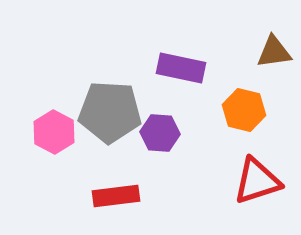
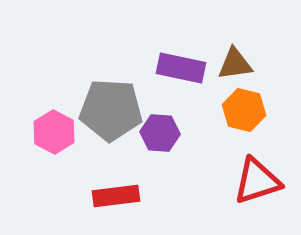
brown triangle: moved 39 px left, 12 px down
gray pentagon: moved 1 px right, 2 px up
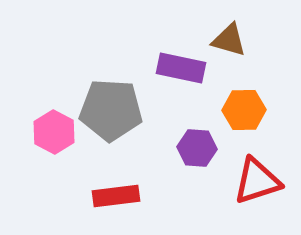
brown triangle: moved 6 px left, 24 px up; rotated 24 degrees clockwise
orange hexagon: rotated 15 degrees counterclockwise
purple hexagon: moved 37 px right, 15 px down
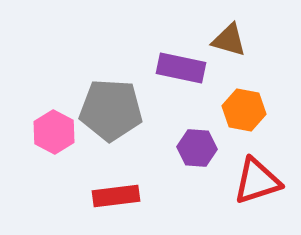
orange hexagon: rotated 12 degrees clockwise
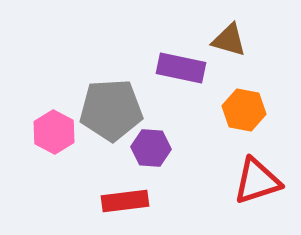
gray pentagon: rotated 6 degrees counterclockwise
purple hexagon: moved 46 px left
red rectangle: moved 9 px right, 5 px down
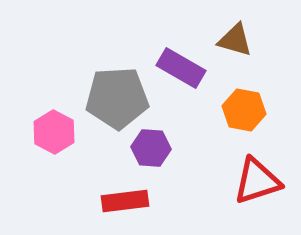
brown triangle: moved 6 px right
purple rectangle: rotated 18 degrees clockwise
gray pentagon: moved 6 px right, 12 px up
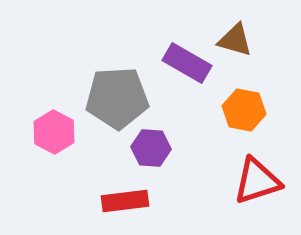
purple rectangle: moved 6 px right, 5 px up
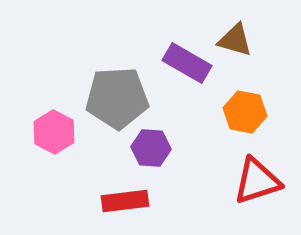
orange hexagon: moved 1 px right, 2 px down
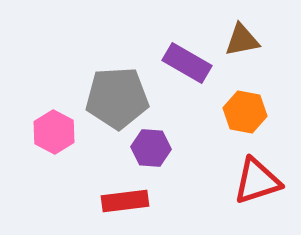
brown triangle: moved 7 px right; rotated 27 degrees counterclockwise
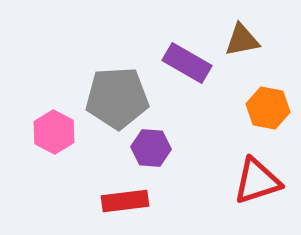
orange hexagon: moved 23 px right, 4 px up
